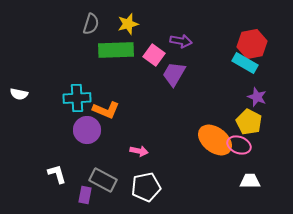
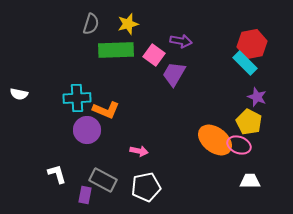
cyan rectangle: rotated 15 degrees clockwise
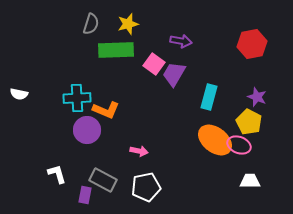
pink square: moved 9 px down
cyan rectangle: moved 36 px left, 34 px down; rotated 60 degrees clockwise
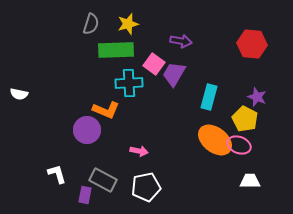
red hexagon: rotated 16 degrees clockwise
cyan cross: moved 52 px right, 15 px up
yellow pentagon: moved 4 px left, 3 px up
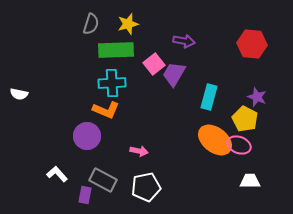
purple arrow: moved 3 px right
pink square: rotated 15 degrees clockwise
cyan cross: moved 17 px left
purple circle: moved 6 px down
white L-shape: rotated 25 degrees counterclockwise
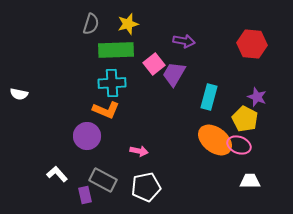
purple rectangle: rotated 24 degrees counterclockwise
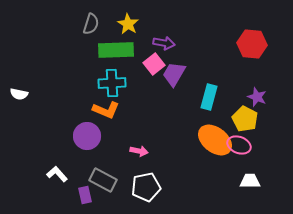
yellow star: rotated 25 degrees counterclockwise
purple arrow: moved 20 px left, 2 px down
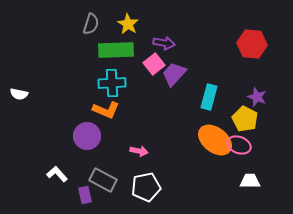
purple trapezoid: rotated 12 degrees clockwise
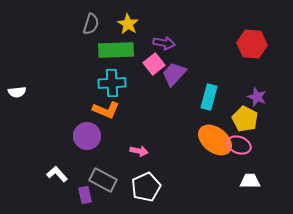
white semicircle: moved 2 px left, 2 px up; rotated 18 degrees counterclockwise
white pentagon: rotated 12 degrees counterclockwise
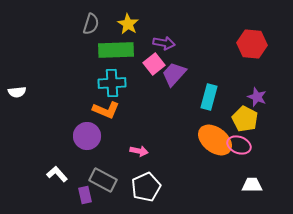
white trapezoid: moved 2 px right, 4 px down
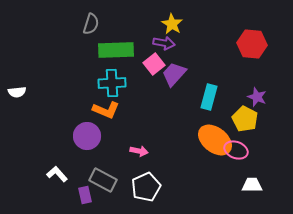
yellow star: moved 44 px right
pink ellipse: moved 3 px left, 5 px down
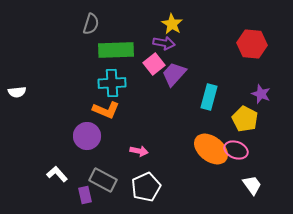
purple star: moved 4 px right, 3 px up
orange ellipse: moved 4 px left, 9 px down
white trapezoid: rotated 55 degrees clockwise
